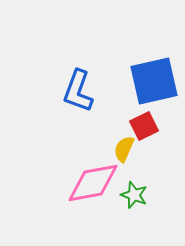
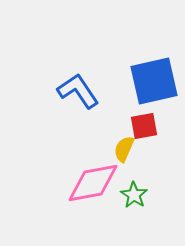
blue L-shape: rotated 126 degrees clockwise
red square: rotated 16 degrees clockwise
green star: rotated 12 degrees clockwise
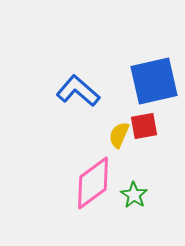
blue L-shape: rotated 15 degrees counterclockwise
yellow semicircle: moved 5 px left, 14 px up
pink diamond: rotated 26 degrees counterclockwise
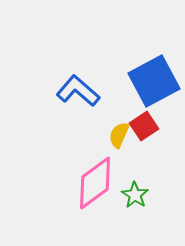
blue square: rotated 15 degrees counterclockwise
red square: rotated 24 degrees counterclockwise
pink diamond: moved 2 px right
green star: moved 1 px right
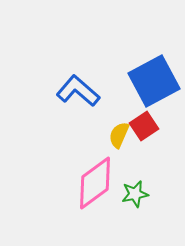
green star: moved 1 px up; rotated 28 degrees clockwise
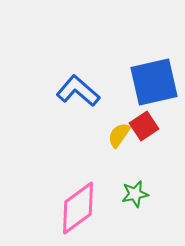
blue square: moved 1 px down; rotated 15 degrees clockwise
yellow semicircle: rotated 12 degrees clockwise
pink diamond: moved 17 px left, 25 px down
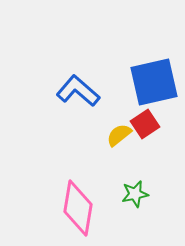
red square: moved 1 px right, 2 px up
yellow semicircle: rotated 16 degrees clockwise
pink diamond: rotated 44 degrees counterclockwise
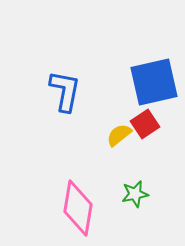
blue L-shape: moved 13 px left; rotated 60 degrees clockwise
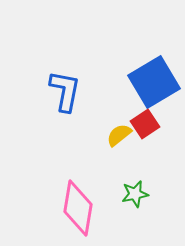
blue square: rotated 18 degrees counterclockwise
